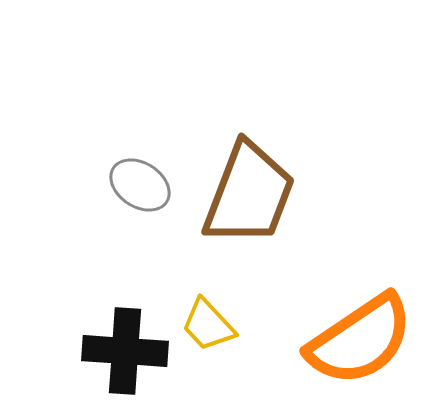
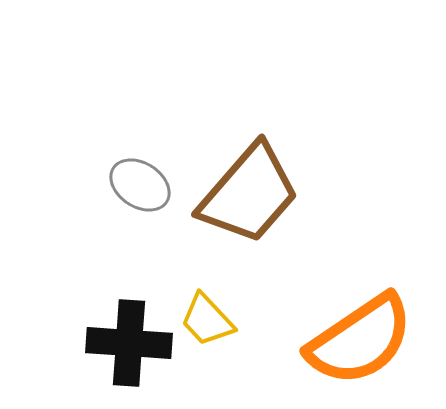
brown trapezoid: rotated 20 degrees clockwise
yellow trapezoid: moved 1 px left, 5 px up
black cross: moved 4 px right, 8 px up
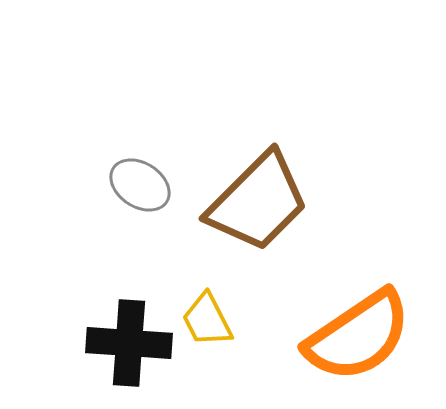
brown trapezoid: moved 9 px right, 8 px down; rotated 4 degrees clockwise
yellow trapezoid: rotated 16 degrees clockwise
orange semicircle: moved 2 px left, 4 px up
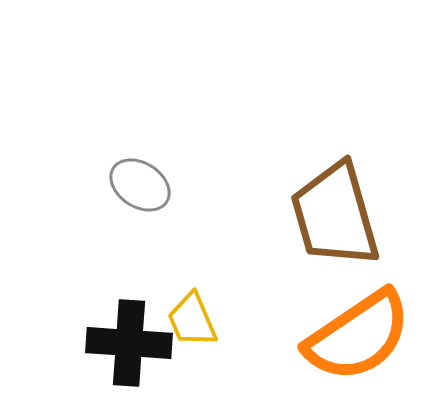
brown trapezoid: moved 77 px right, 13 px down; rotated 119 degrees clockwise
yellow trapezoid: moved 15 px left; rotated 4 degrees clockwise
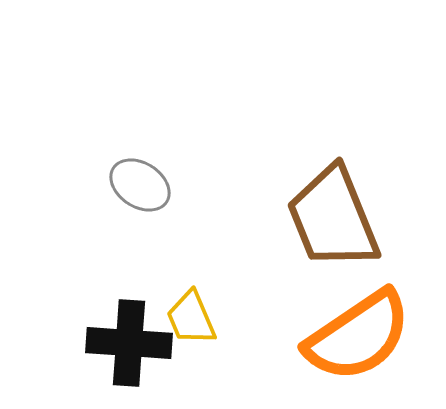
brown trapezoid: moved 2 px left, 3 px down; rotated 6 degrees counterclockwise
yellow trapezoid: moved 1 px left, 2 px up
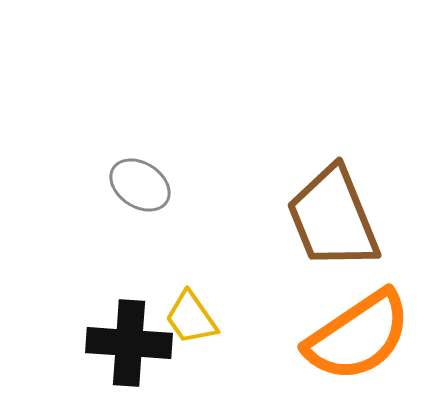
yellow trapezoid: rotated 12 degrees counterclockwise
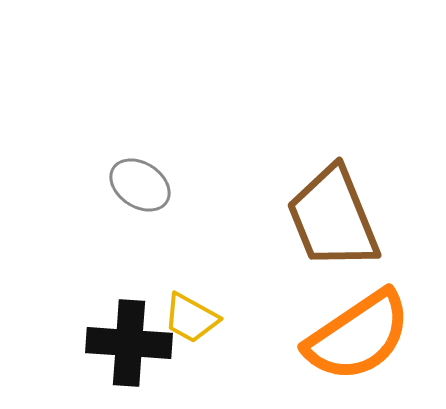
yellow trapezoid: rotated 26 degrees counterclockwise
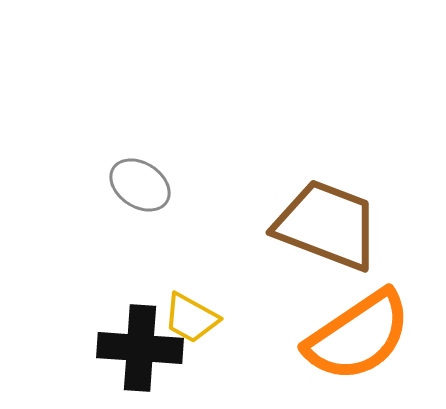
brown trapezoid: moved 6 px left, 7 px down; rotated 133 degrees clockwise
black cross: moved 11 px right, 5 px down
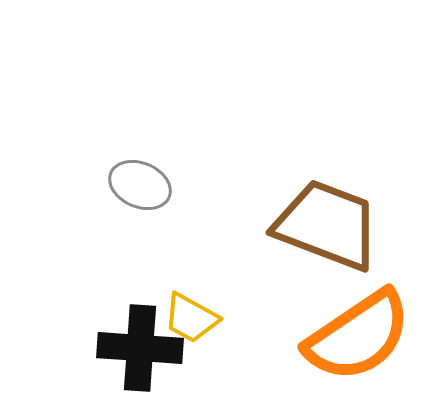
gray ellipse: rotated 10 degrees counterclockwise
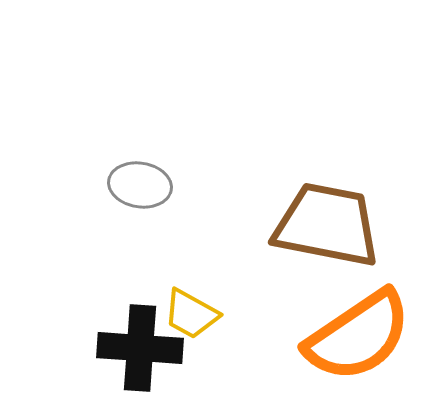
gray ellipse: rotated 14 degrees counterclockwise
brown trapezoid: rotated 10 degrees counterclockwise
yellow trapezoid: moved 4 px up
